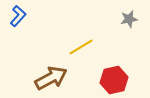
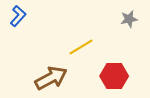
red hexagon: moved 4 px up; rotated 12 degrees clockwise
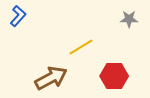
gray star: rotated 12 degrees clockwise
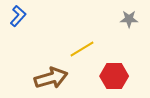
yellow line: moved 1 px right, 2 px down
brown arrow: rotated 12 degrees clockwise
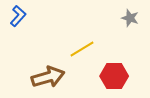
gray star: moved 1 px right, 1 px up; rotated 18 degrees clockwise
brown arrow: moved 3 px left, 1 px up
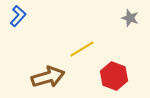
red hexagon: rotated 20 degrees clockwise
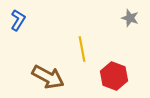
blue L-shape: moved 4 px down; rotated 10 degrees counterclockwise
yellow line: rotated 70 degrees counterclockwise
brown arrow: rotated 44 degrees clockwise
